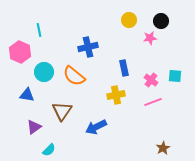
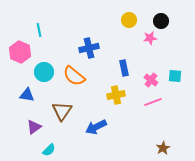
blue cross: moved 1 px right, 1 px down
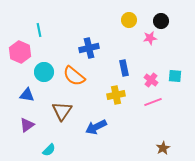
purple triangle: moved 7 px left, 2 px up
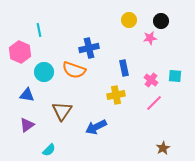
orange semicircle: moved 6 px up; rotated 20 degrees counterclockwise
pink line: moved 1 px right, 1 px down; rotated 24 degrees counterclockwise
